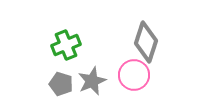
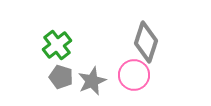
green cross: moved 9 px left; rotated 16 degrees counterclockwise
gray pentagon: moved 7 px up
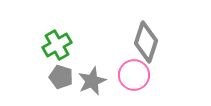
green cross: rotated 8 degrees clockwise
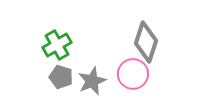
pink circle: moved 1 px left, 1 px up
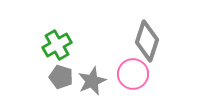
gray diamond: moved 1 px right, 1 px up
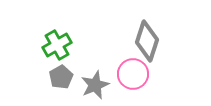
gray pentagon: rotated 25 degrees clockwise
gray star: moved 3 px right, 4 px down
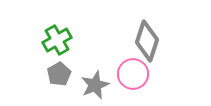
green cross: moved 5 px up
gray pentagon: moved 2 px left, 3 px up
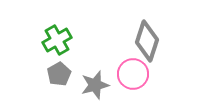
gray star: rotated 8 degrees clockwise
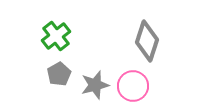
green cross: moved 1 px left, 4 px up; rotated 8 degrees counterclockwise
pink circle: moved 12 px down
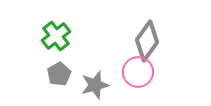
gray diamond: rotated 18 degrees clockwise
pink circle: moved 5 px right, 14 px up
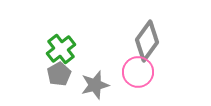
green cross: moved 5 px right, 13 px down
